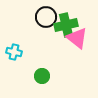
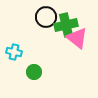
green circle: moved 8 px left, 4 px up
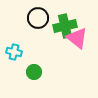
black circle: moved 8 px left, 1 px down
green cross: moved 1 px left, 1 px down
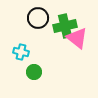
cyan cross: moved 7 px right
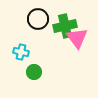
black circle: moved 1 px down
pink triangle: rotated 15 degrees clockwise
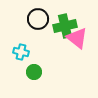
pink triangle: rotated 15 degrees counterclockwise
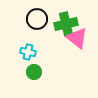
black circle: moved 1 px left
green cross: moved 1 px right, 2 px up
cyan cross: moved 7 px right
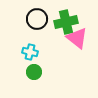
green cross: moved 2 px up
cyan cross: moved 2 px right
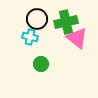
cyan cross: moved 15 px up
green circle: moved 7 px right, 8 px up
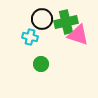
black circle: moved 5 px right
pink triangle: moved 1 px right, 3 px up; rotated 20 degrees counterclockwise
